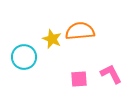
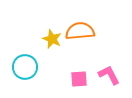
cyan circle: moved 1 px right, 10 px down
pink L-shape: moved 2 px left, 1 px down
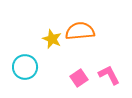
pink square: moved 1 px up; rotated 30 degrees counterclockwise
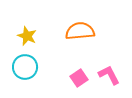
yellow star: moved 25 px left, 3 px up
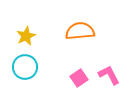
yellow star: moved 1 px left; rotated 24 degrees clockwise
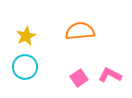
pink L-shape: moved 1 px right; rotated 35 degrees counterclockwise
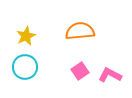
pink square: moved 1 px right, 7 px up
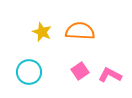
orange semicircle: rotated 8 degrees clockwise
yellow star: moved 16 px right, 4 px up; rotated 24 degrees counterclockwise
cyan circle: moved 4 px right, 5 px down
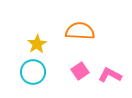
yellow star: moved 5 px left, 12 px down; rotated 18 degrees clockwise
cyan circle: moved 4 px right
